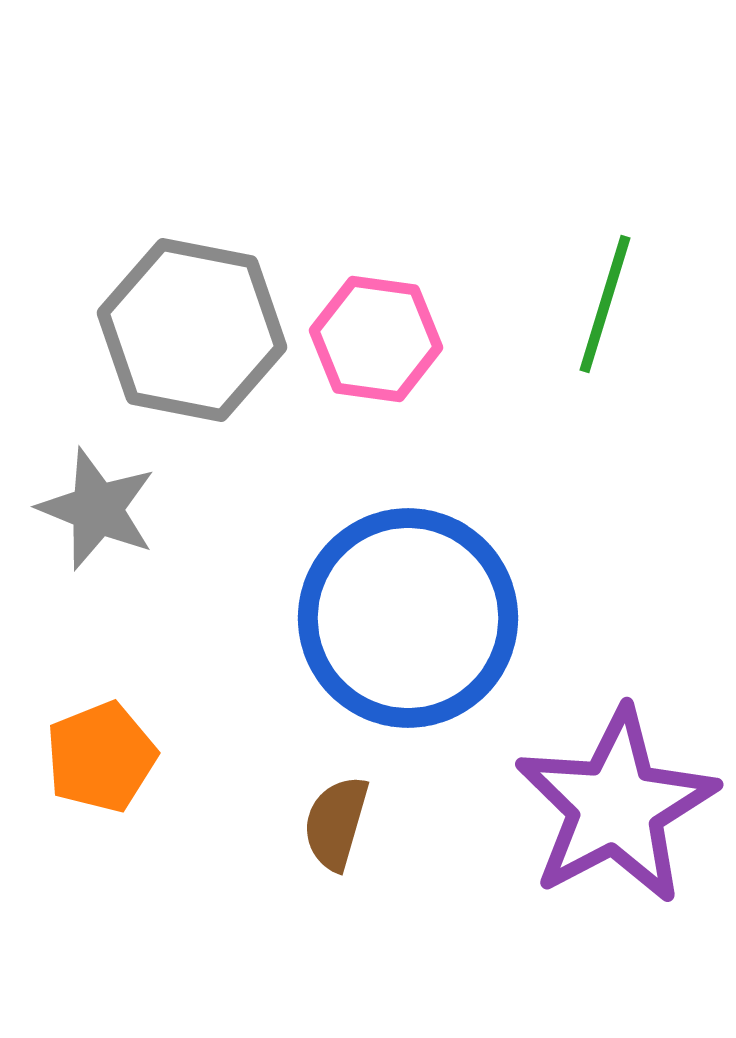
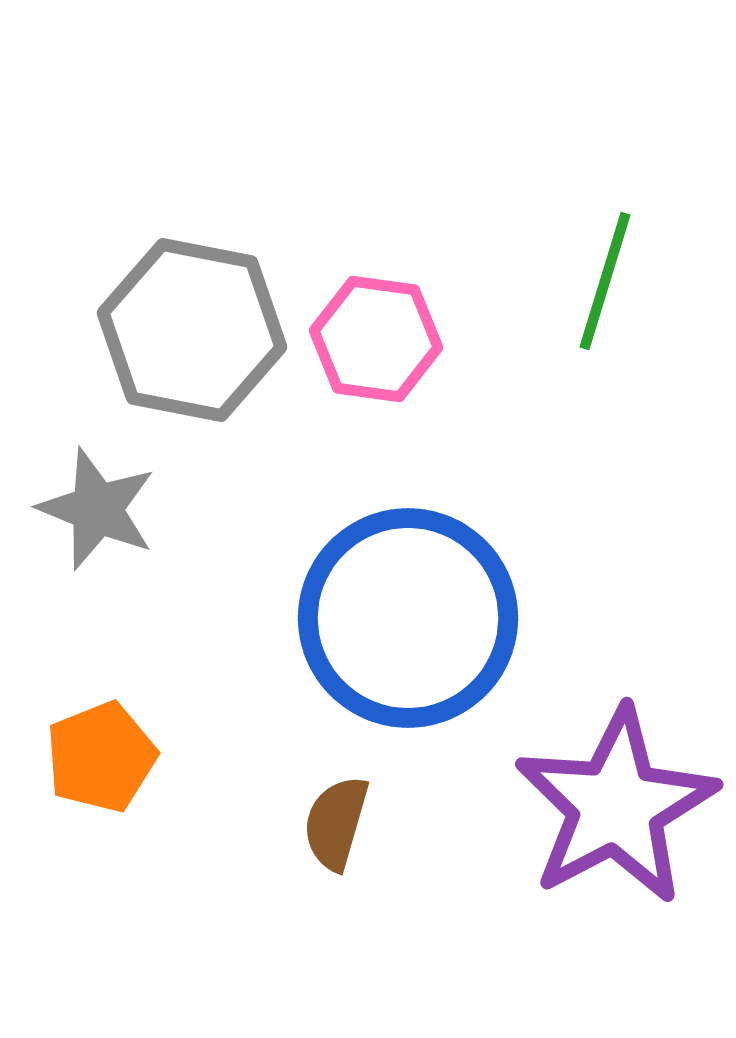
green line: moved 23 px up
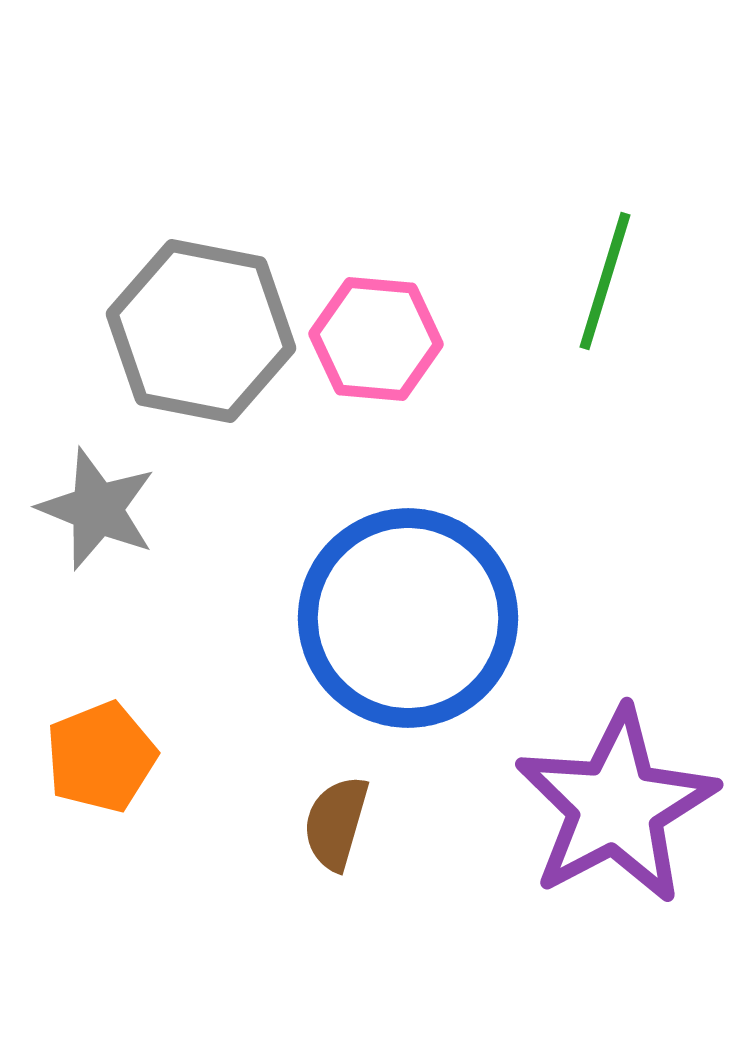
gray hexagon: moved 9 px right, 1 px down
pink hexagon: rotated 3 degrees counterclockwise
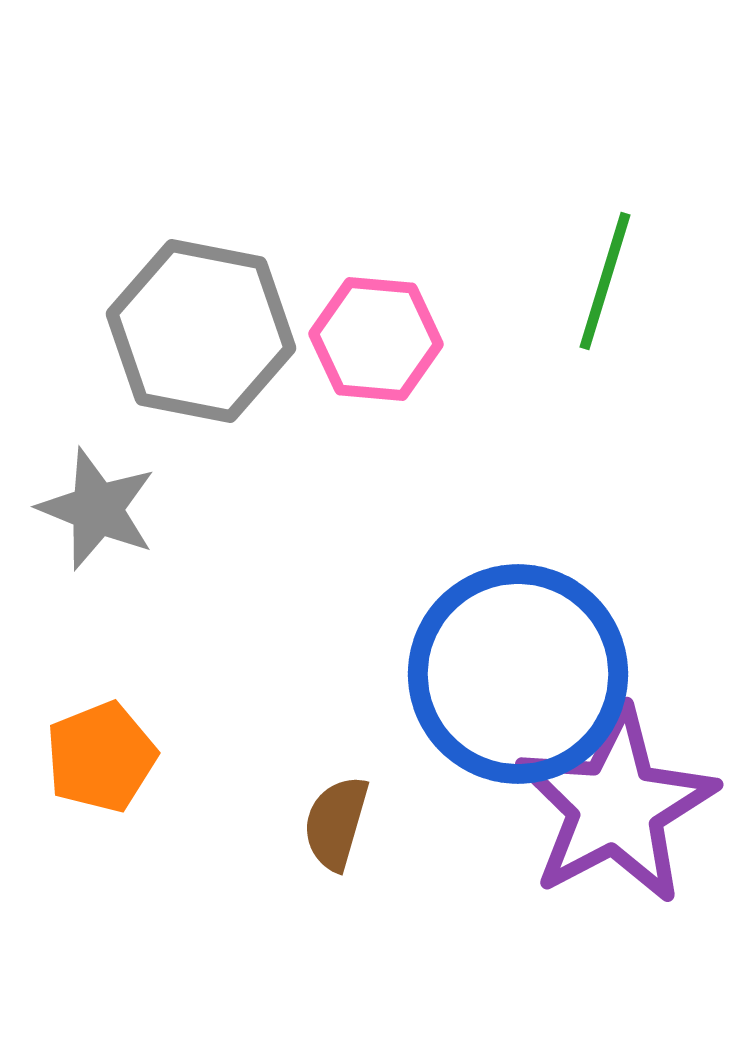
blue circle: moved 110 px right, 56 px down
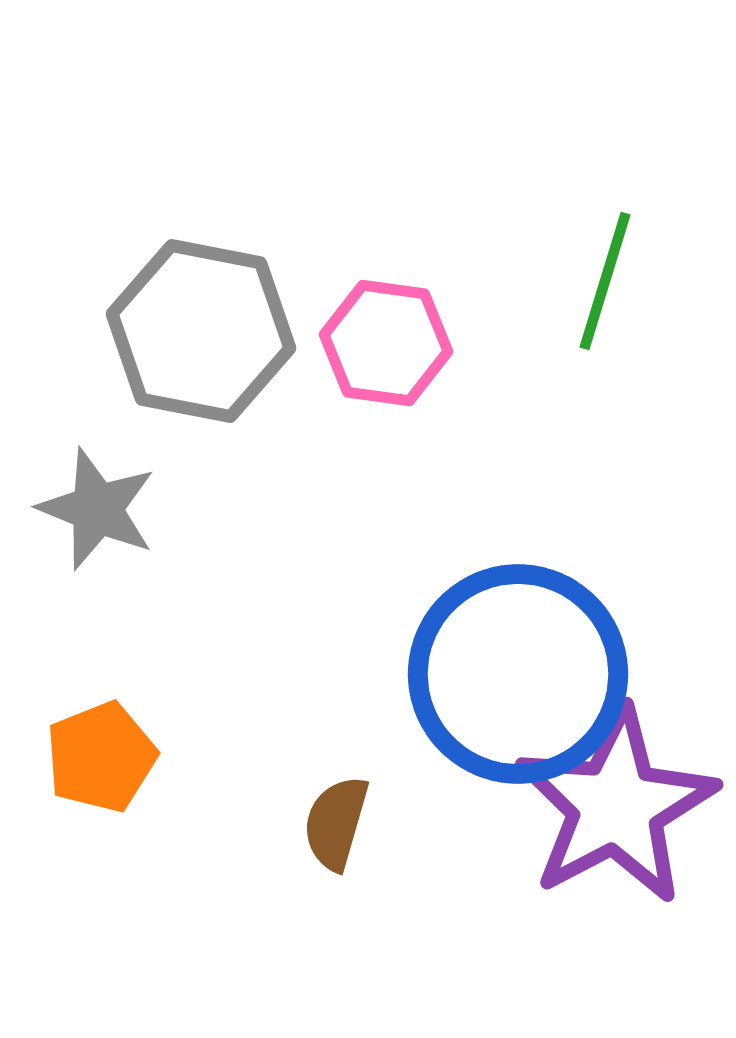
pink hexagon: moved 10 px right, 4 px down; rotated 3 degrees clockwise
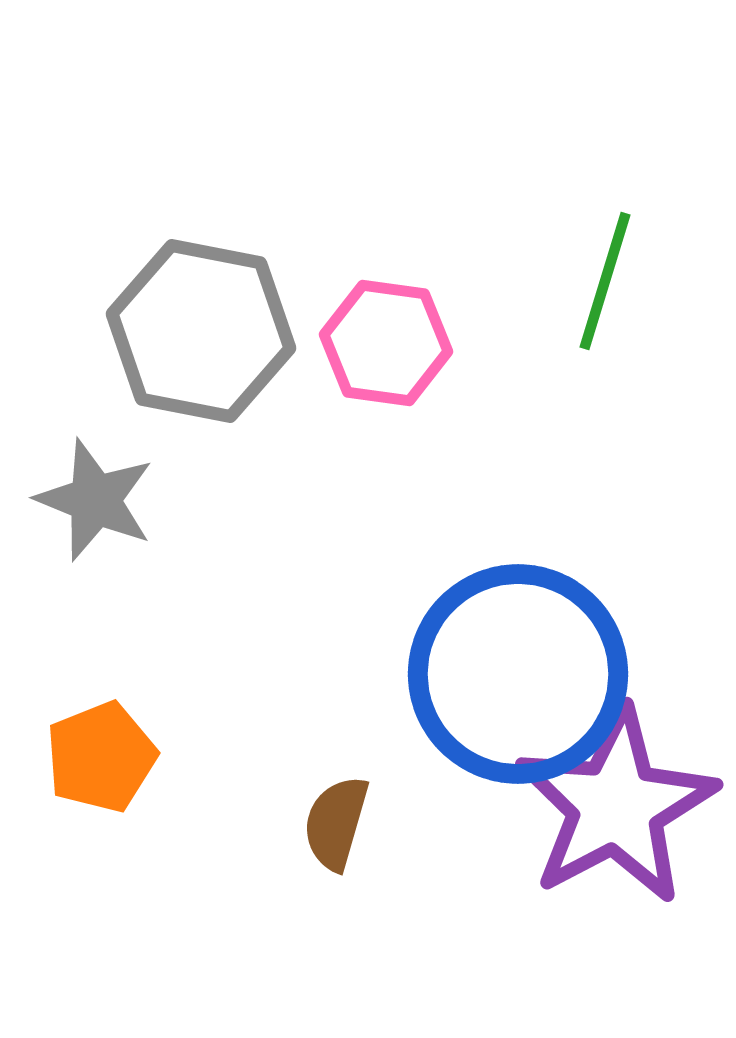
gray star: moved 2 px left, 9 px up
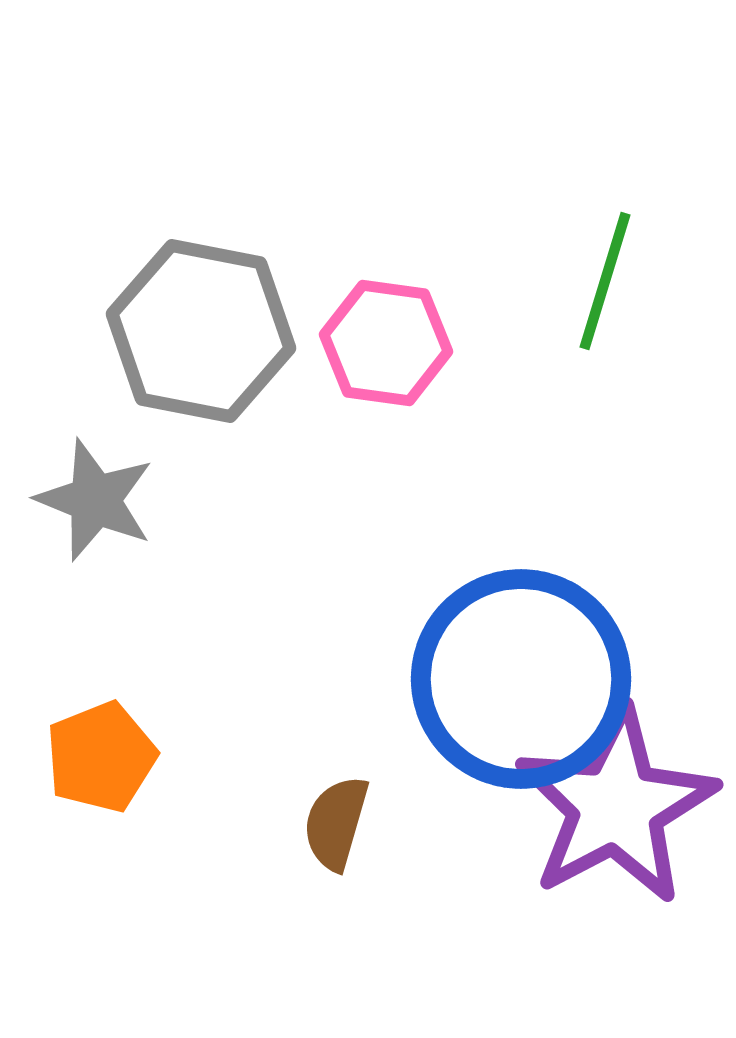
blue circle: moved 3 px right, 5 px down
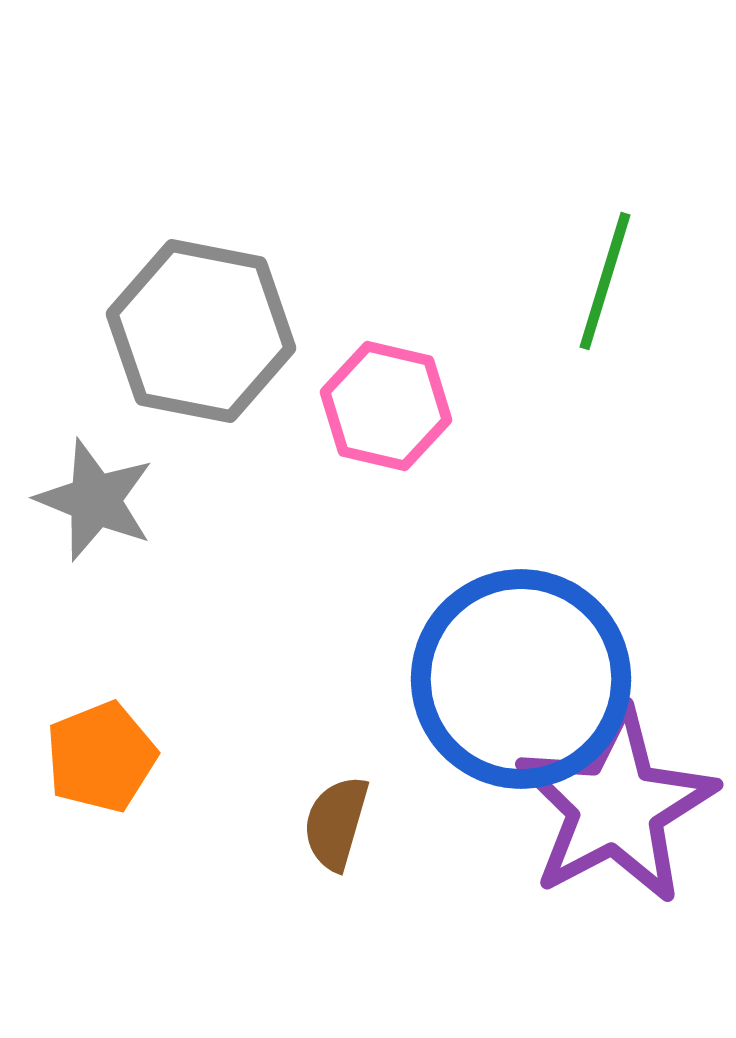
pink hexagon: moved 63 px down; rotated 5 degrees clockwise
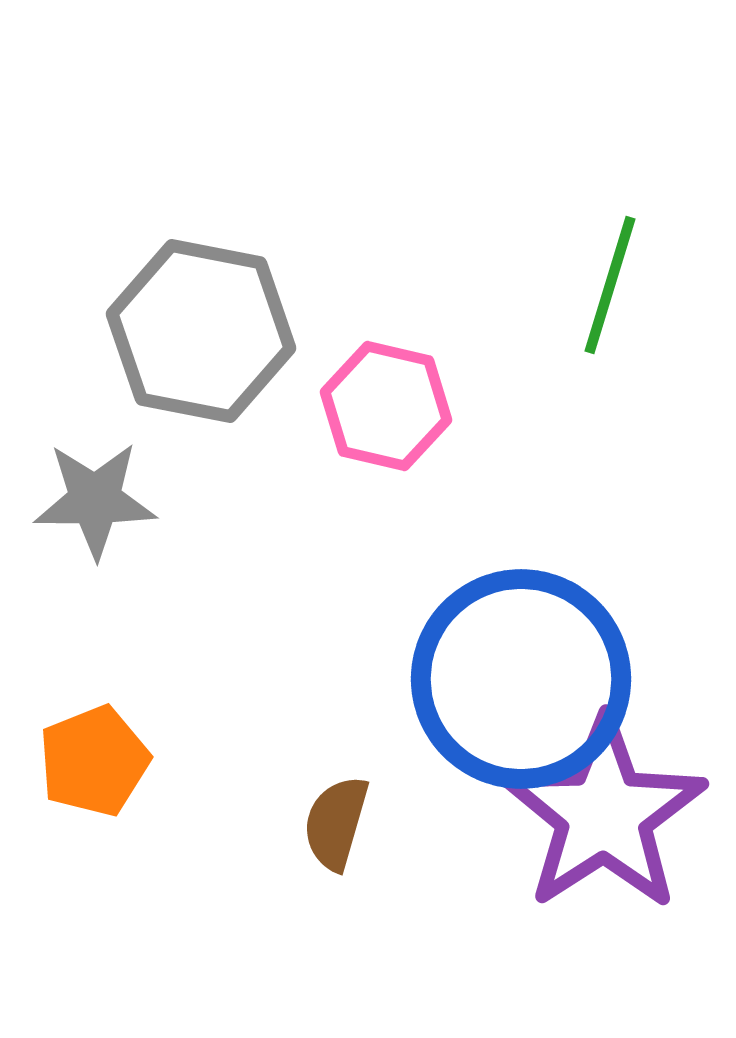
green line: moved 5 px right, 4 px down
gray star: rotated 22 degrees counterclockwise
orange pentagon: moved 7 px left, 4 px down
purple star: moved 12 px left, 8 px down; rotated 5 degrees counterclockwise
